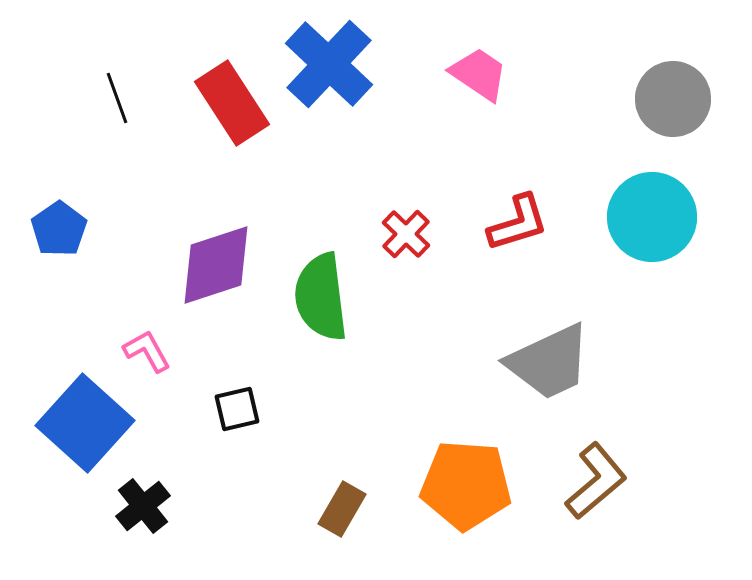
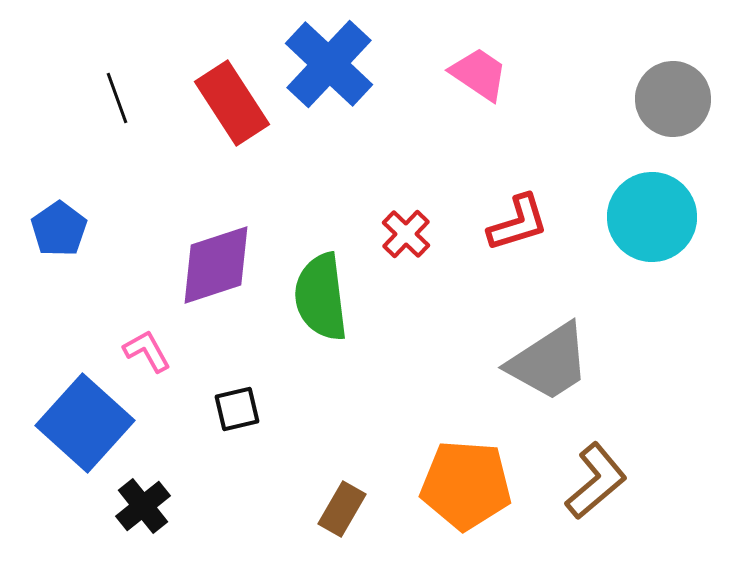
gray trapezoid: rotated 8 degrees counterclockwise
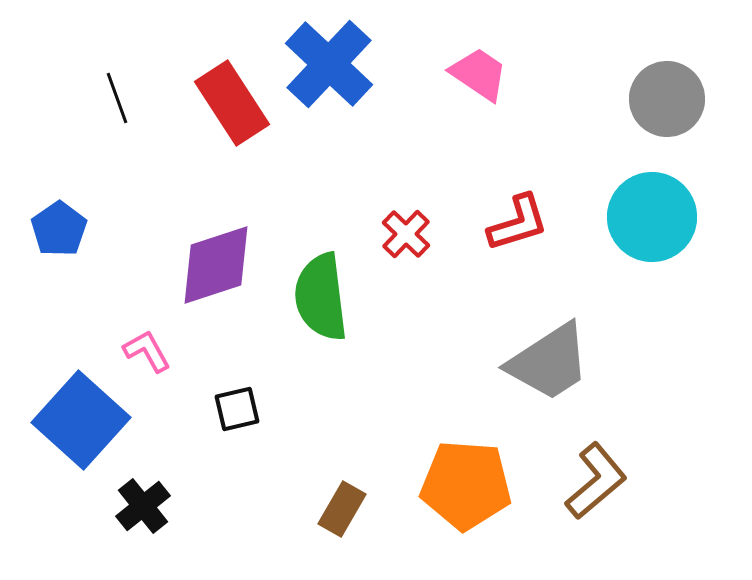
gray circle: moved 6 px left
blue square: moved 4 px left, 3 px up
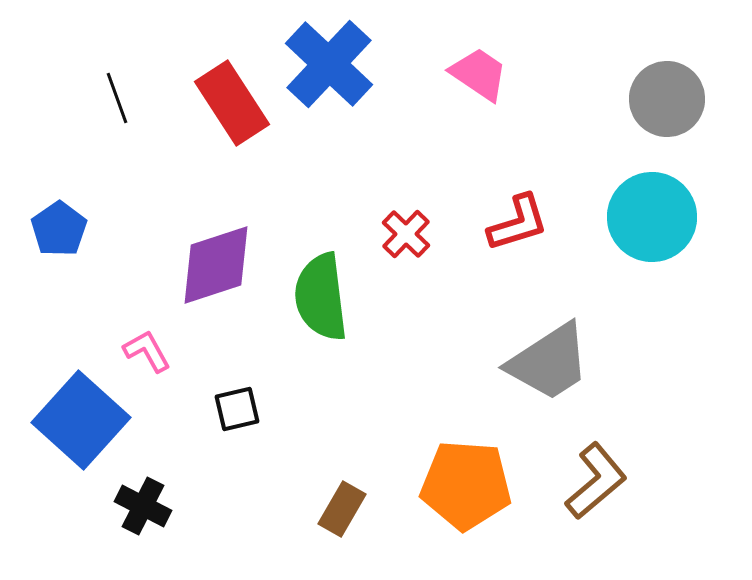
black cross: rotated 24 degrees counterclockwise
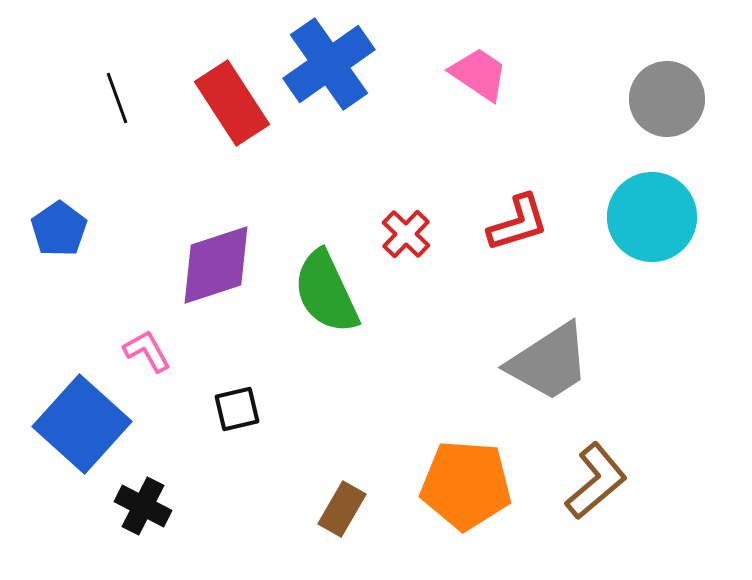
blue cross: rotated 12 degrees clockwise
green semicircle: moved 5 px right, 5 px up; rotated 18 degrees counterclockwise
blue square: moved 1 px right, 4 px down
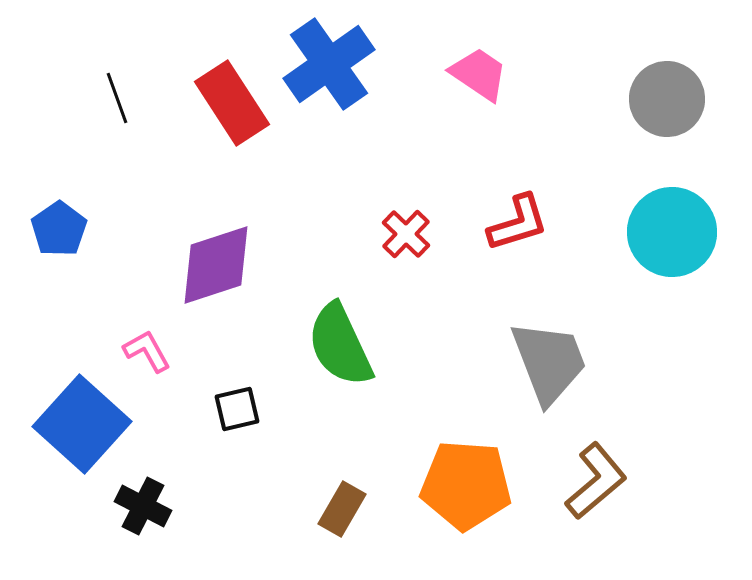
cyan circle: moved 20 px right, 15 px down
green semicircle: moved 14 px right, 53 px down
gray trapezoid: rotated 78 degrees counterclockwise
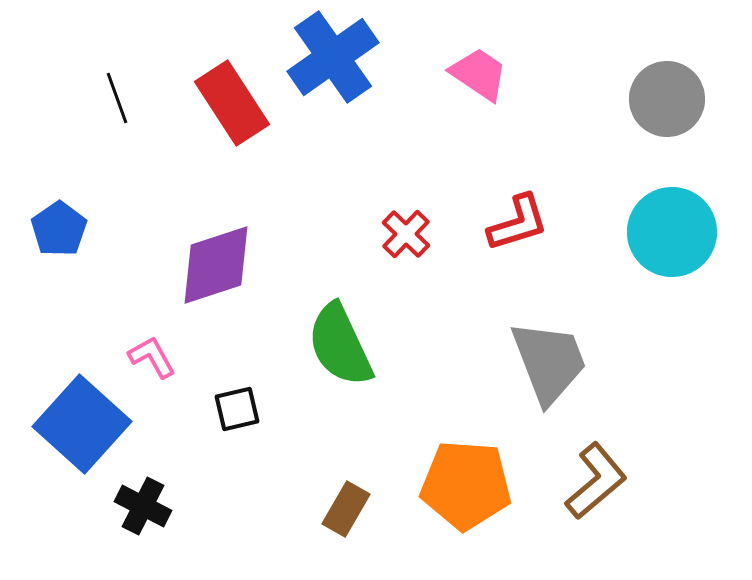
blue cross: moved 4 px right, 7 px up
pink L-shape: moved 5 px right, 6 px down
brown rectangle: moved 4 px right
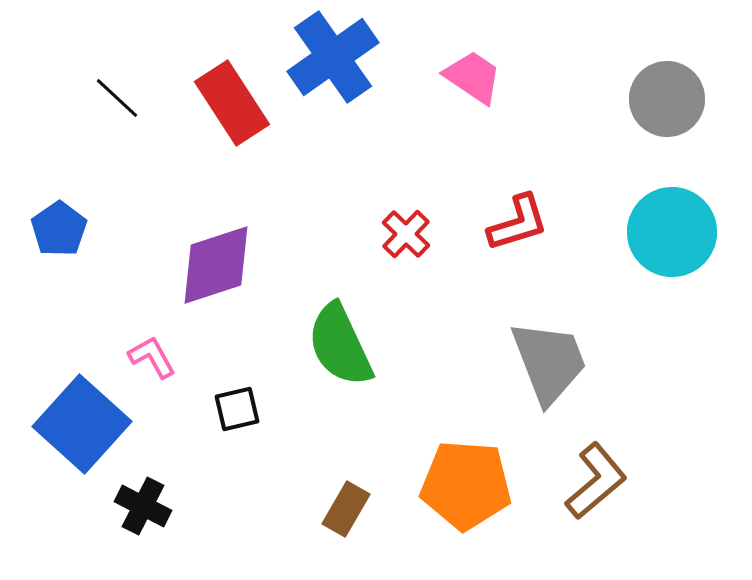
pink trapezoid: moved 6 px left, 3 px down
black line: rotated 27 degrees counterclockwise
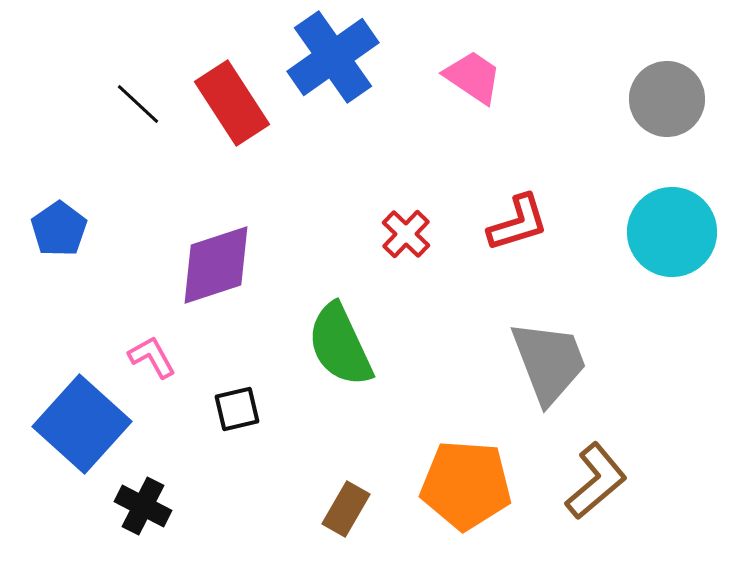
black line: moved 21 px right, 6 px down
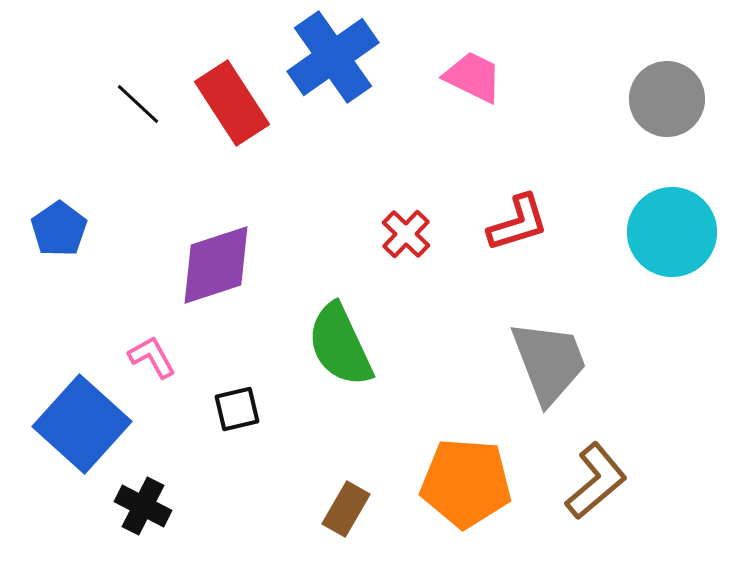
pink trapezoid: rotated 8 degrees counterclockwise
orange pentagon: moved 2 px up
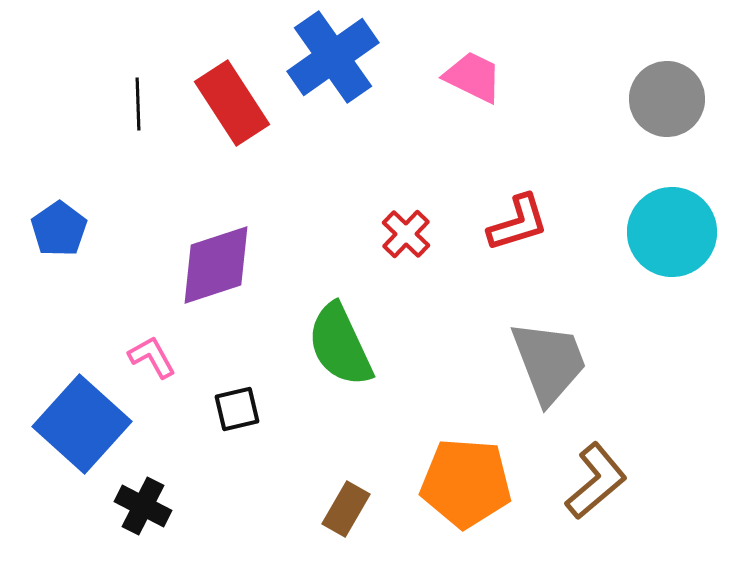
black line: rotated 45 degrees clockwise
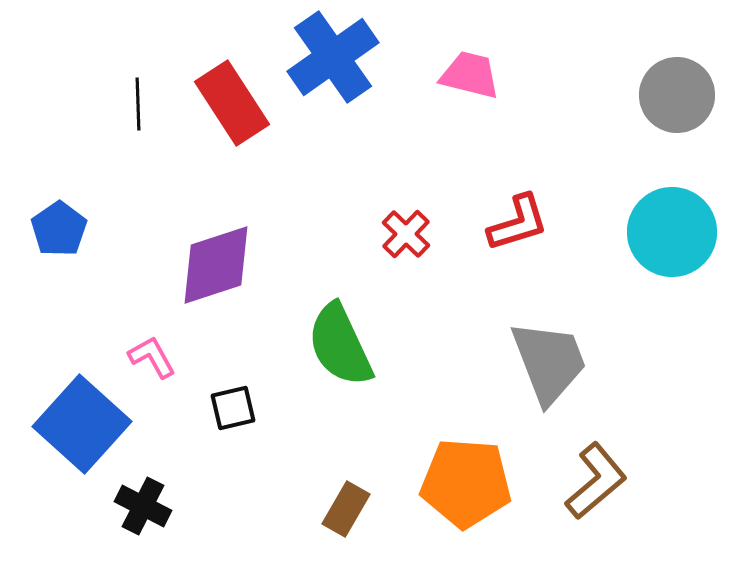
pink trapezoid: moved 3 px left, 2 px up; rotated 12 degrees counterclockwise
gray circle: moved 10 px right, 4 px up
black square: moved 4 px left, 1 px up
